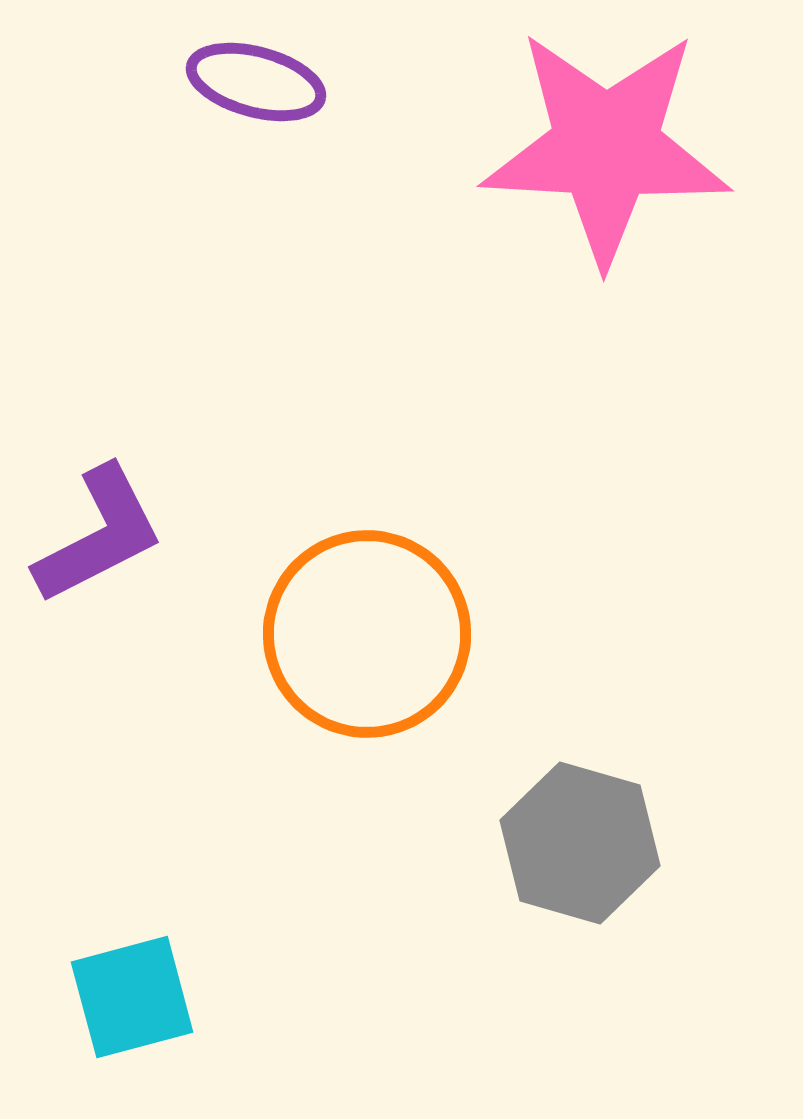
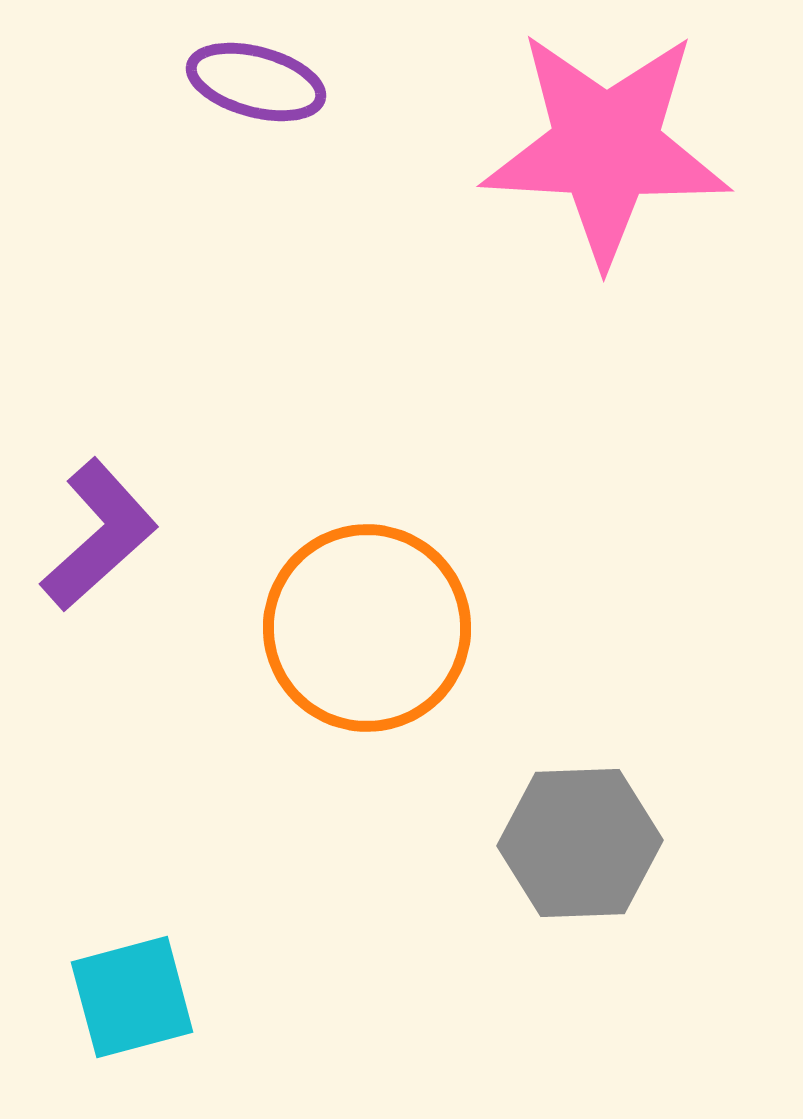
purple L-shape: rotated 15 degrees counterclockwise
orange circle: moved 6 px up
gray hexagon: rotated 18 degrees counterclockwise
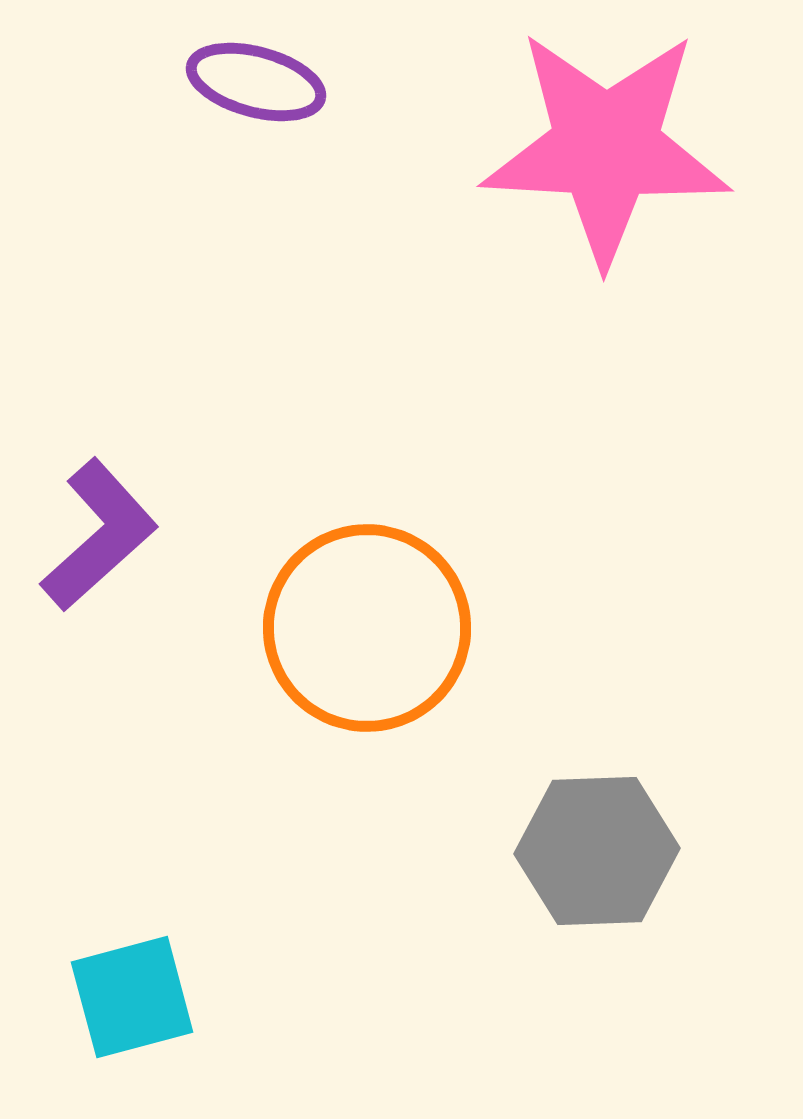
gray hexagon: moved 17 px right, 8 px down
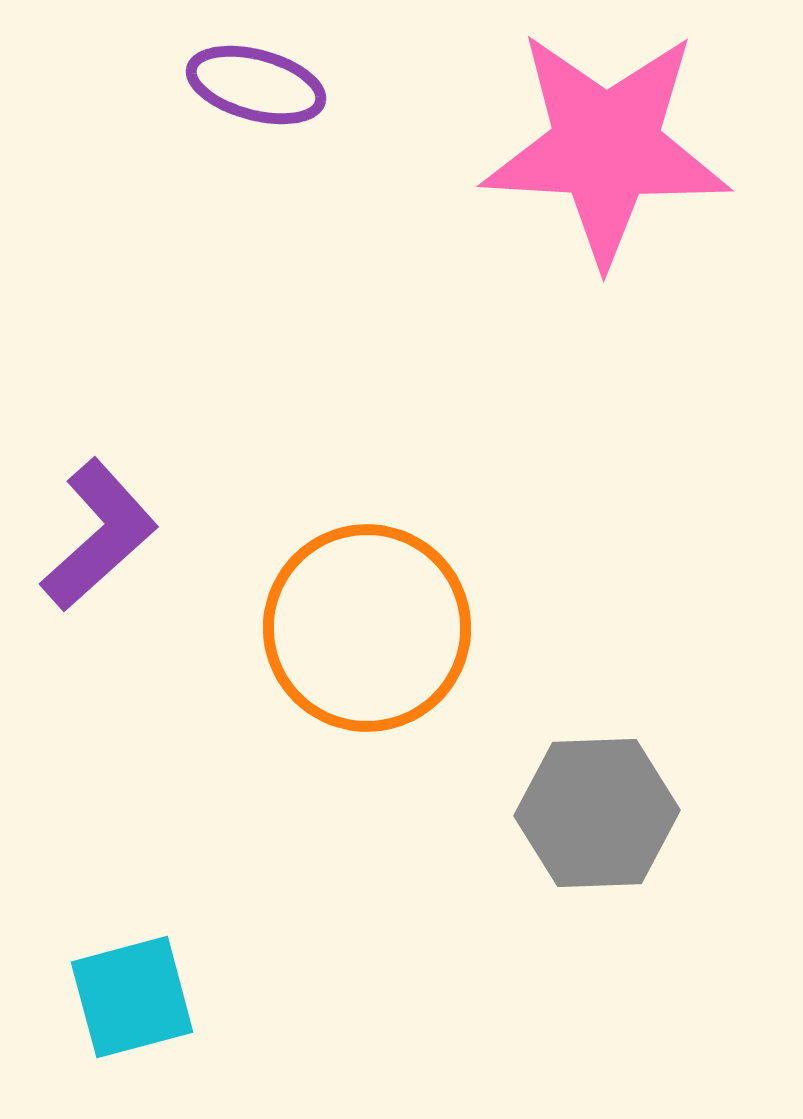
purple ellipse: moved 3 px down
gray hexagon: moved 38 px up
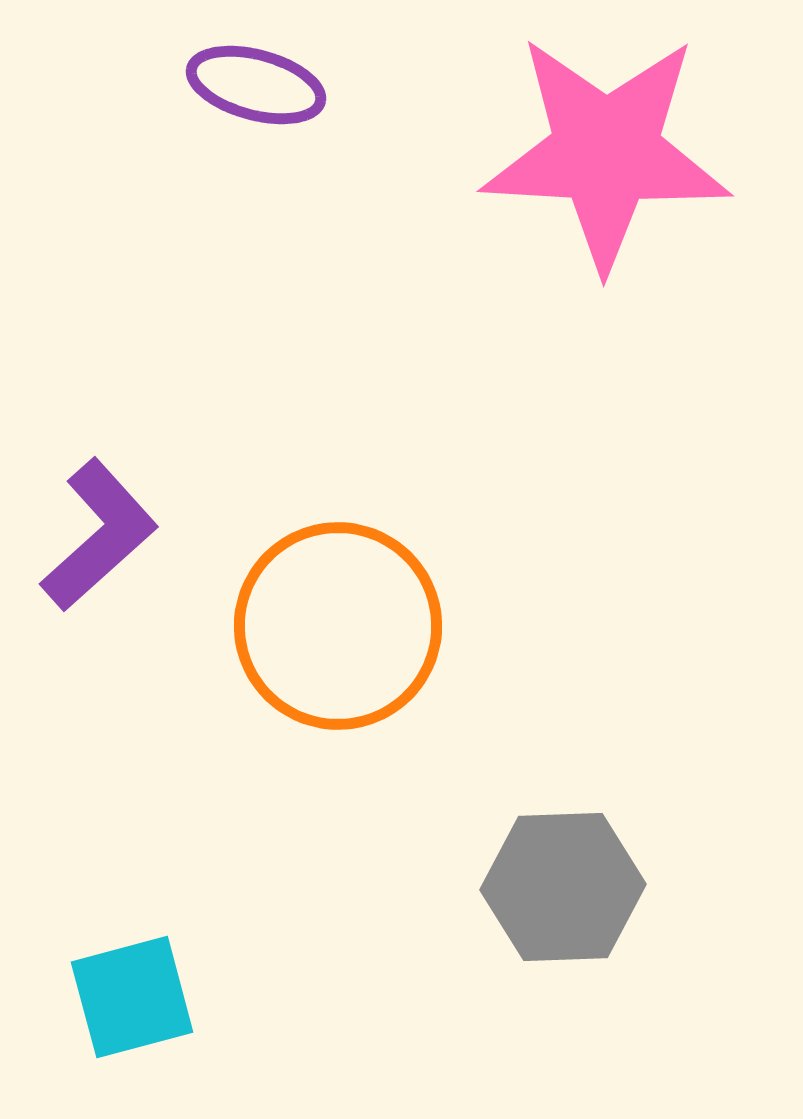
pink star: moved 5 px down
orange circle: moved 29 px left, 2 px up
gray hexagon: moved 34 px left, 74 px down
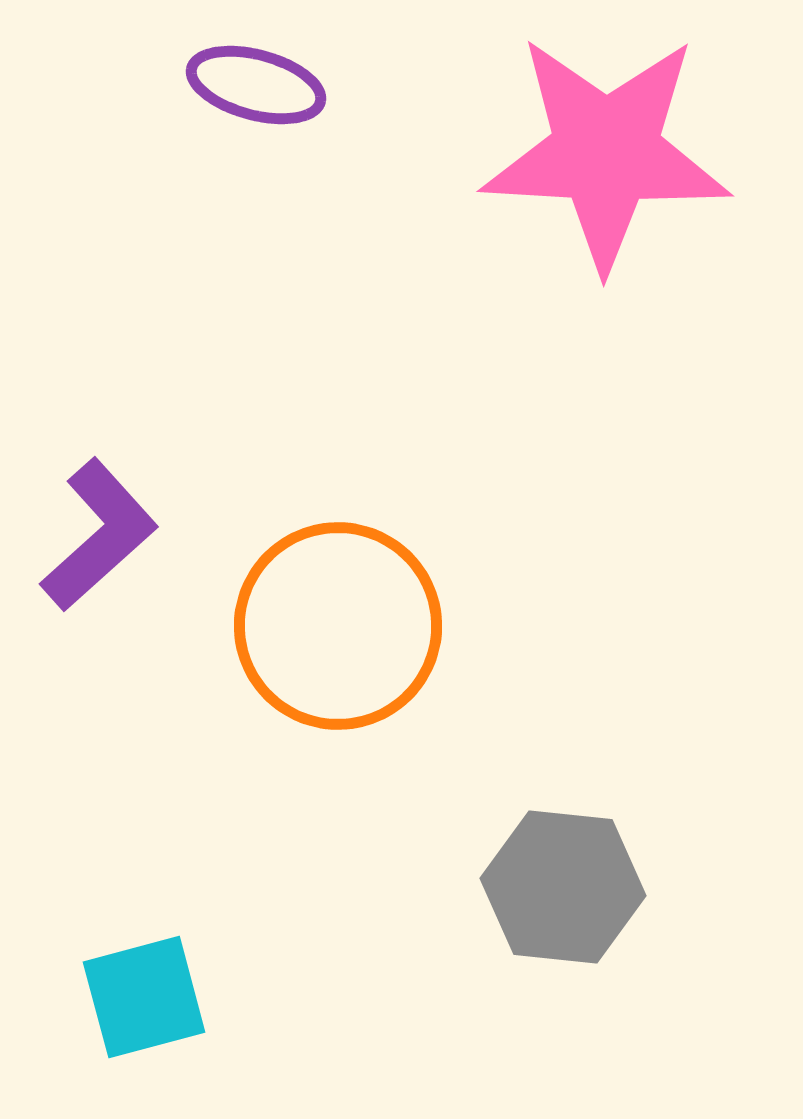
gray hexagon: rotated 8 degrees clockwise
cyan square: moved 12 px right
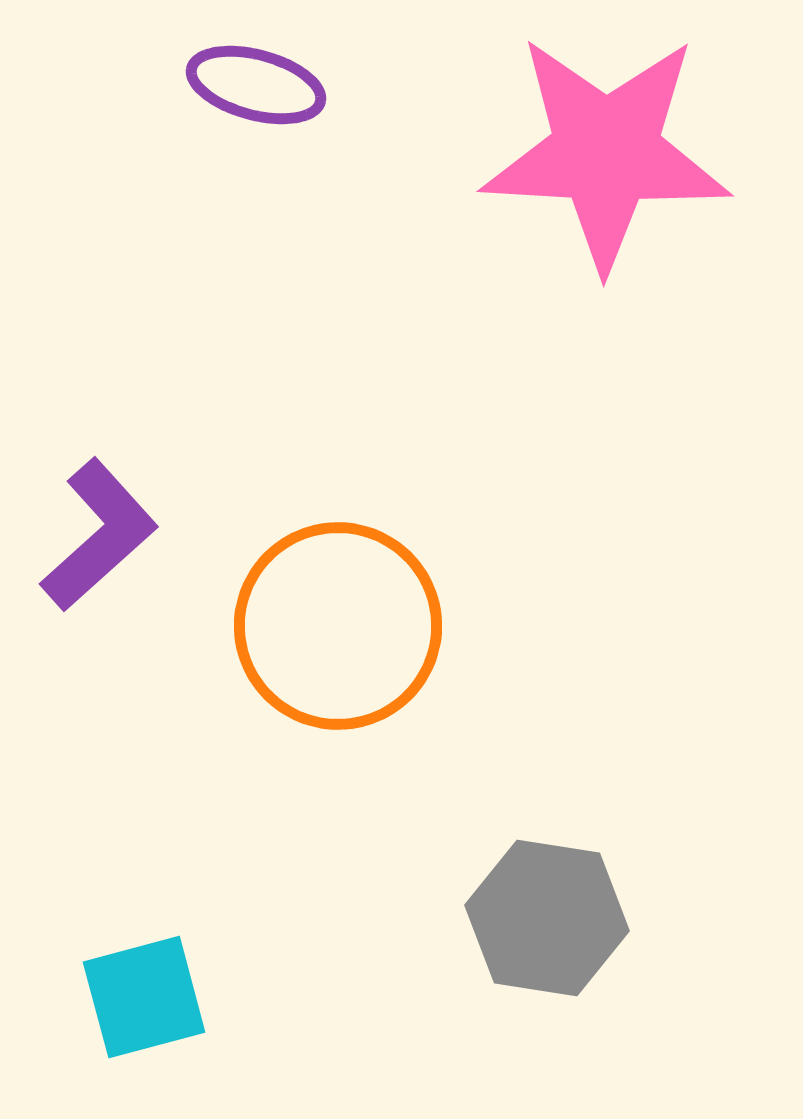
gray hexagon: moved 16 px left, 31 px down; rotated 3 degrees clockwise
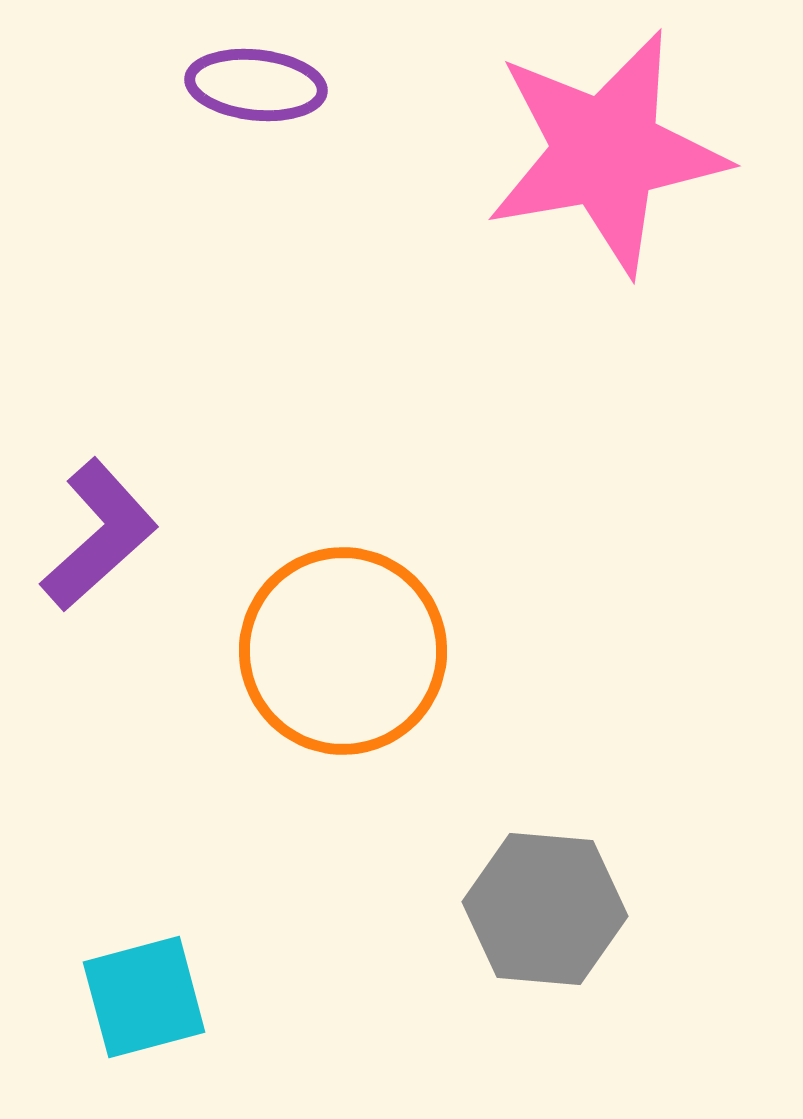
purple ellipse: rotated 9 degrees counterclockwise
pink star: rotated 13 degrees counterclockwise
orange circle: moved 5 px right, 25 px down
gray hexagon: moved 2 px left, 9 px up; rotated 4 degrees counterclockwise
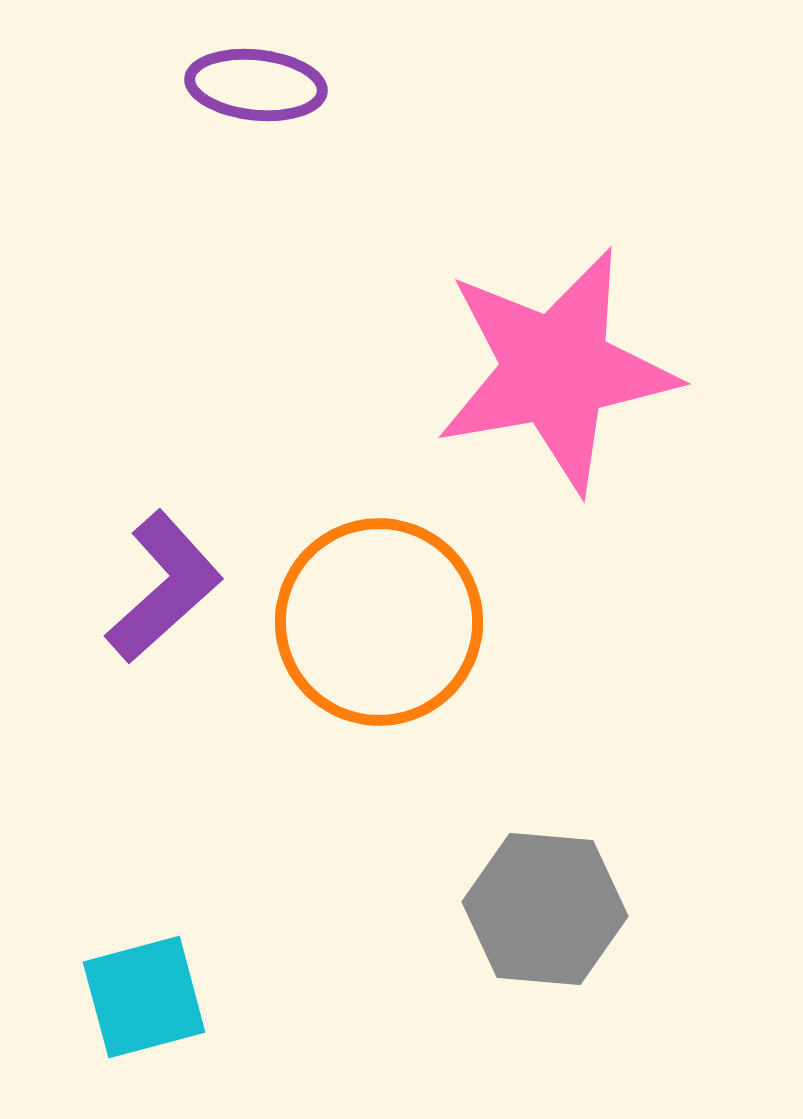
pink star: moved 50 px left, 218 px down
purple L-shape: moved 65 px right, 52 px down
orange circle: moved 36 px right, 29 px up
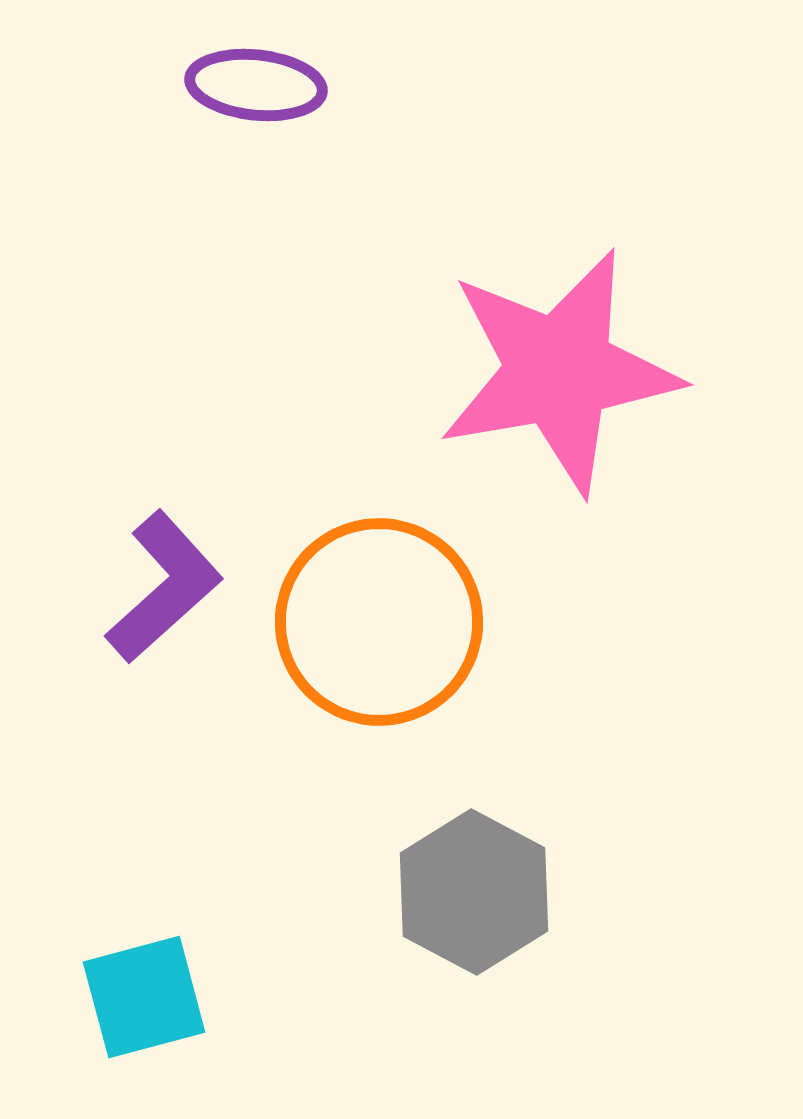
pink star: moved 3 px right, 1 px down
gray hexagon: moved 71 px left, 17 px up; rotated 23 degrees clockwise
